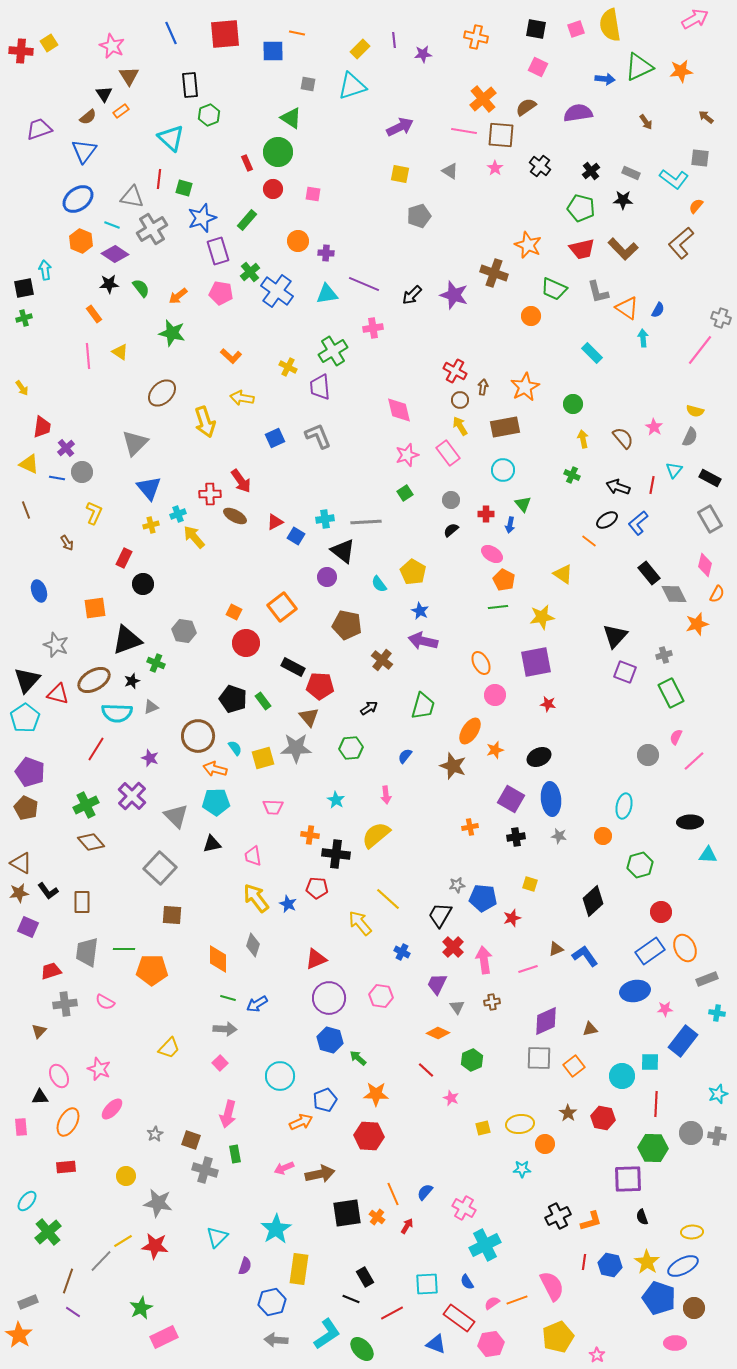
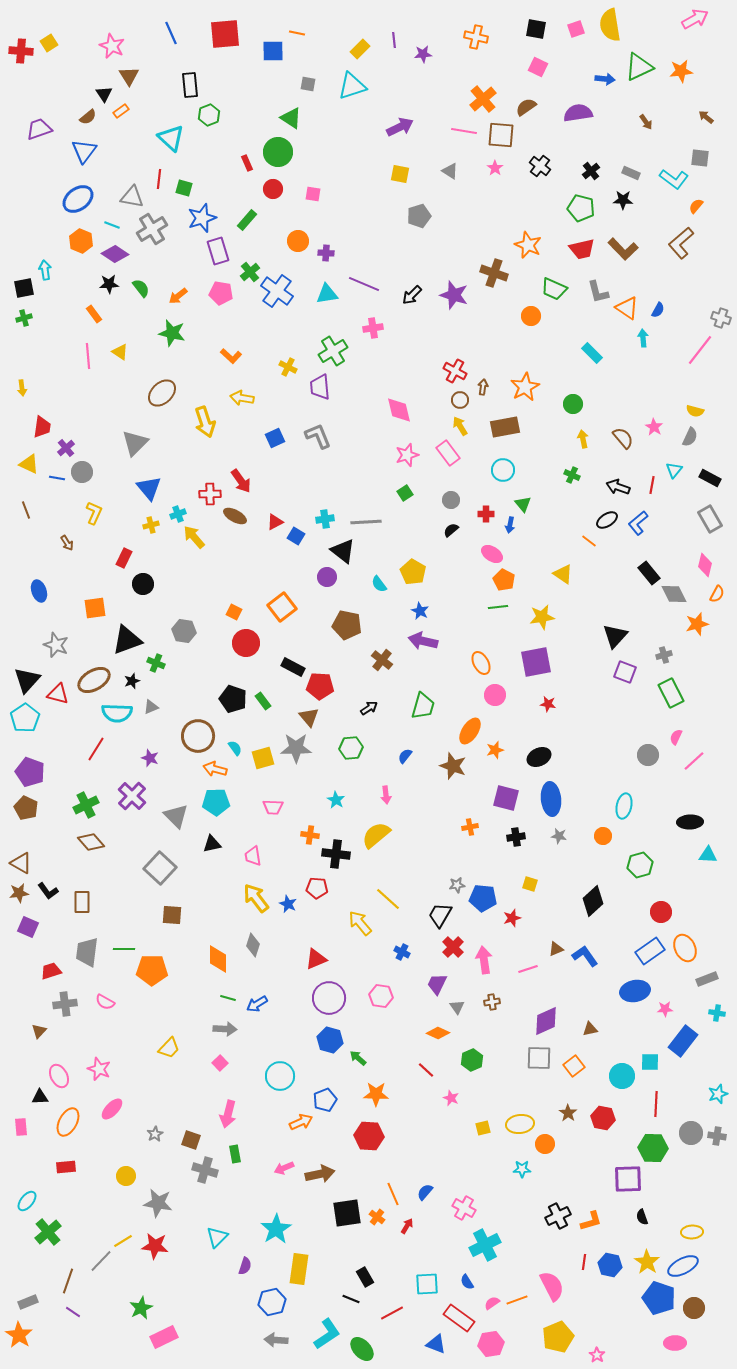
yellow arrow at (22, 388): rotated 28 degrees clockwise
purple square at (511, 799): moved 5 px left, 1 px up; rotated 16 degrees counterclockwise
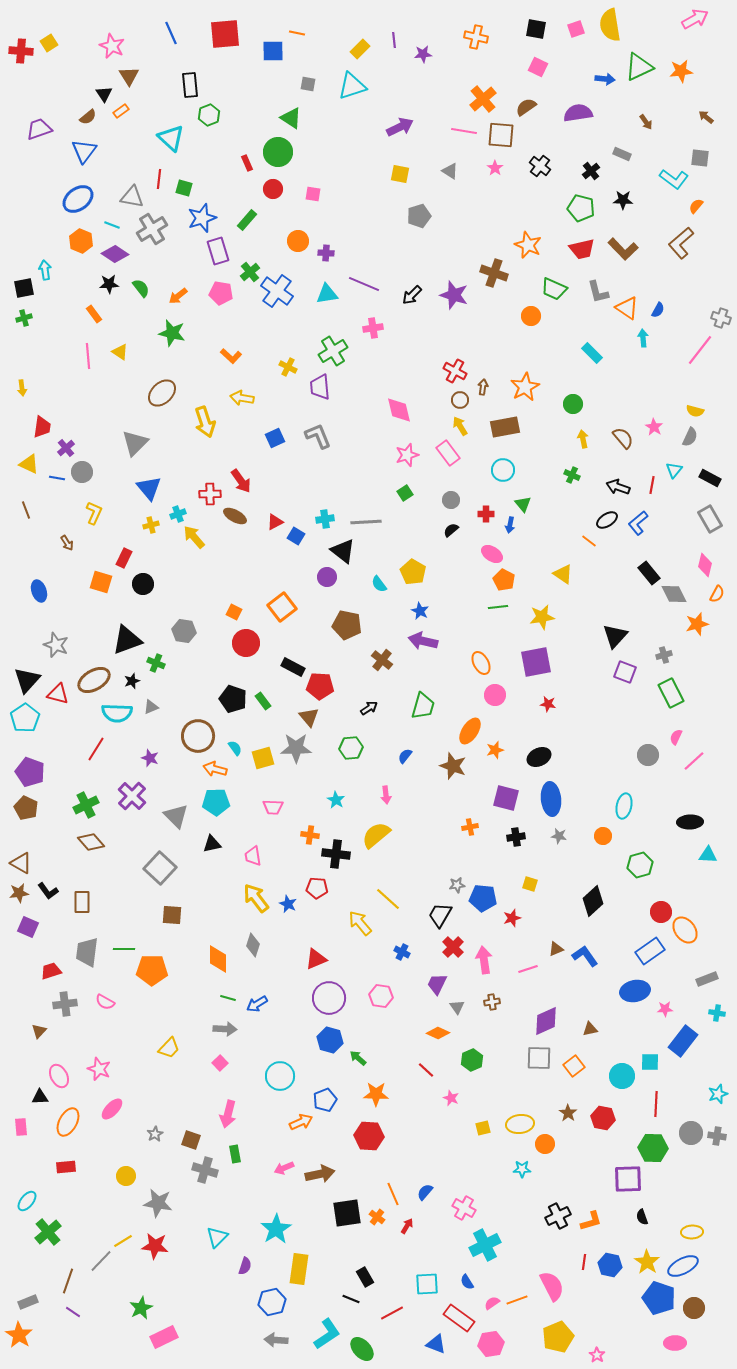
gray rectangle at (631, 173): moved 9 px left, 19 px up
orange square at (95, 608): moved 6 px right, 26 px up; rotated 25 degrees clockwise
orange ellipse at (685, 948): moved 18 px up; rotated 12 degrees counterclockwise
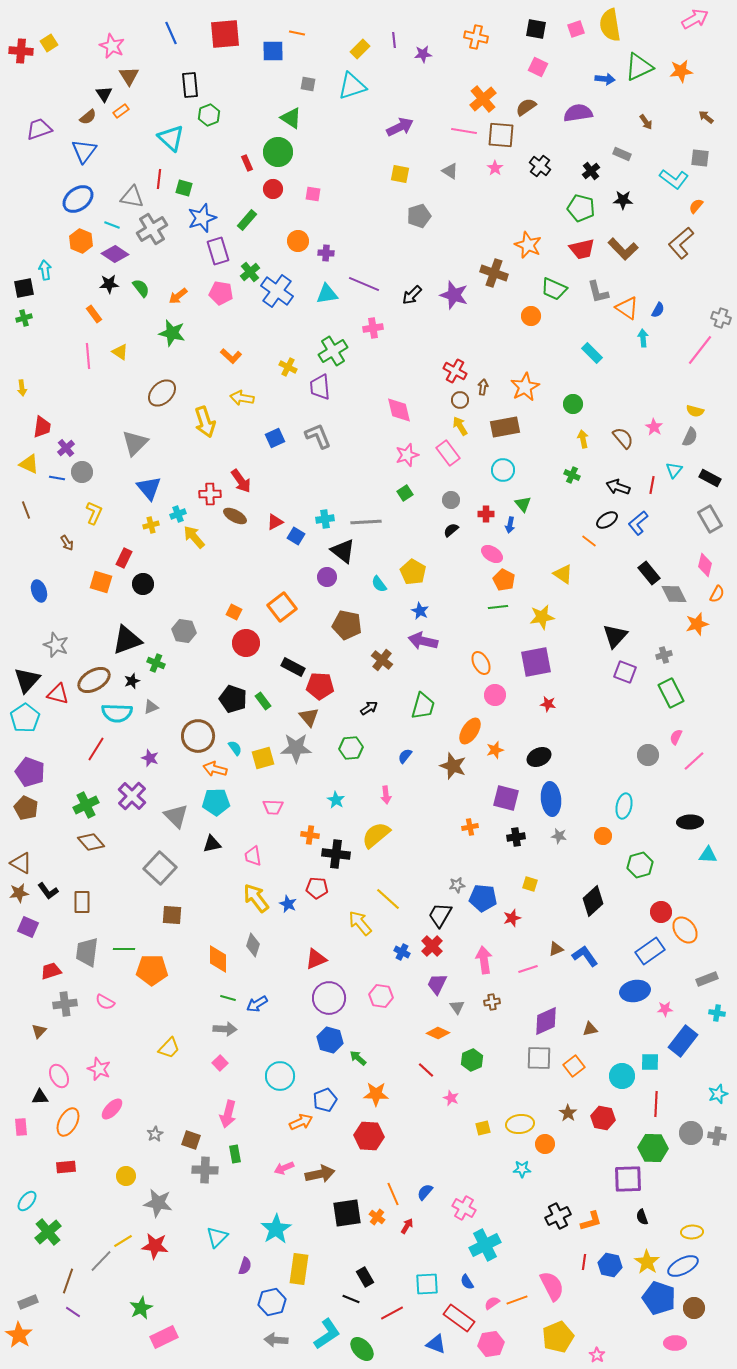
red cross at (453, 947): moved 21 px left, 1 px up
gray cross at (205, 1170): rotated 15 degrees counterclockwise
